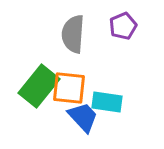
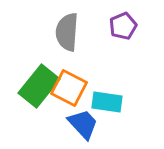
gray semicircle: moved 6 px left, 2 px up
orange square: rotated 21 degrees clockwise
blue trapezoid: moved 7 px down
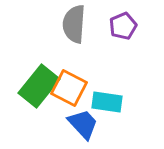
gray semicircle: moved 7 px right, 8 px up
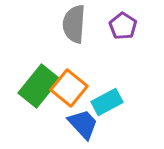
purple pentagon: rotated 16 degrees counterclockwise
orange square: rotated 12 degrees clockwise
cyan rectangle: rotated 36 degrees counterclockwise
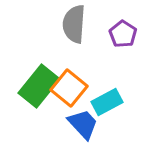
purple pentagon: moved 8 px down
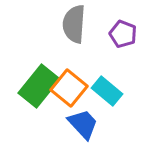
purple pentagon: rotated 12 degrees counterclockwise
cyan rectangle: moved 11 px up; rotated 68 degrees clockwise
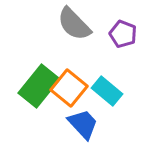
gray semicircle: rotated 48 degrees counterclockwise
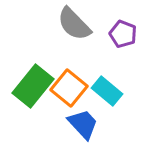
green rectangle: moved 6 px left
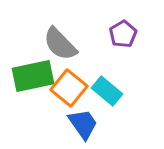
gray semicircle: moved 14 px left, 20 px down
purple pentagon: rotated 20 degrees clockwise
green rectangle: moved 10 px up; rotated 39 degrees clockwise
blue trapezoid: rotated 8 degrees clockwise
